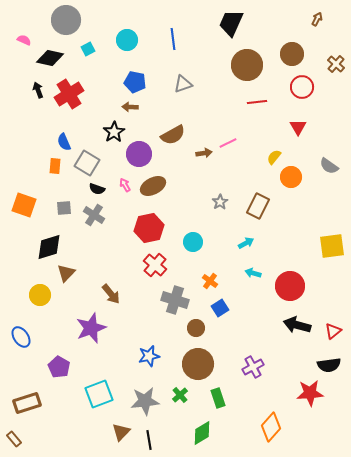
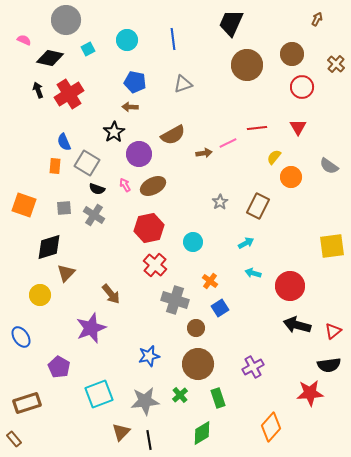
red line at (257, 102): moved 26 px down
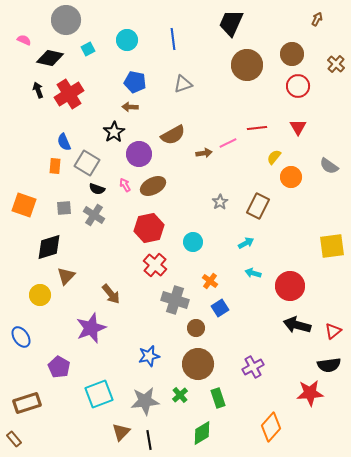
red circle at (302, 87): moved 4 px left, 1 px up
brown triangle at (66, 273): moved 3 px down
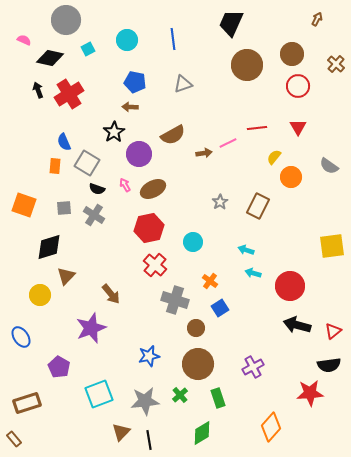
brown ellipse at (153, 186): moved 3 px down
cyan arrow at (246, 243): moved 7 px down; rotated 133 degrees counterclockwise
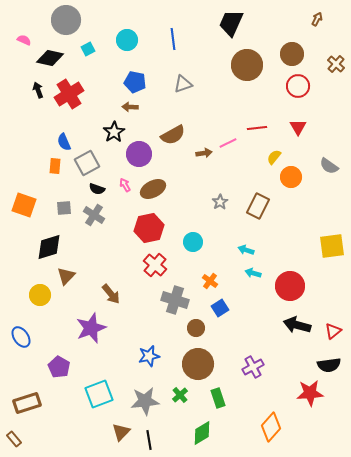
gray square at (87, 163): rotated 30 degrees clockwise
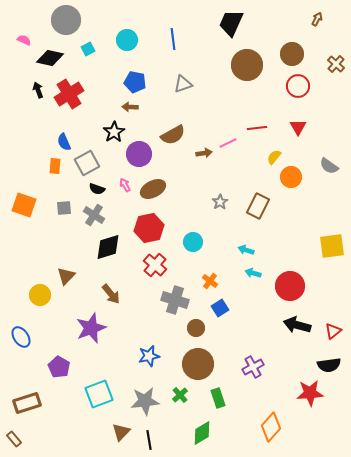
black diamond at (49, 247): moved 59 px right
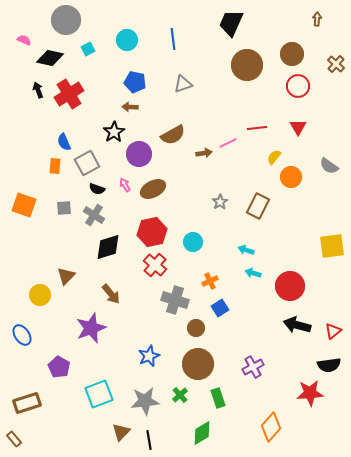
brown arrow at (317, 19): rotated 24 degrees counterclockwise
red hexagon at (149, 228): moved 3 px right, 4 px down
orange cross at (210, 281): rotated 28 degrees clockwise
blue ellipse at (21, 337): moved 1 px right, 2 px up
blue star at (149, 356): rotated 10 degrees counterclockwise
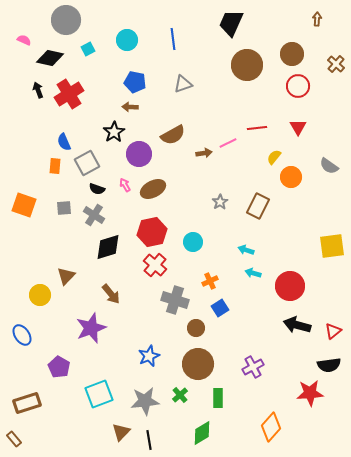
green rectangle at (218, 398): rotated 18 degrees clockwise
